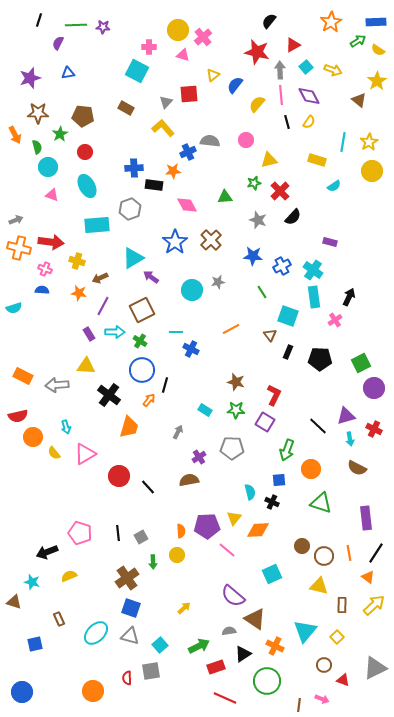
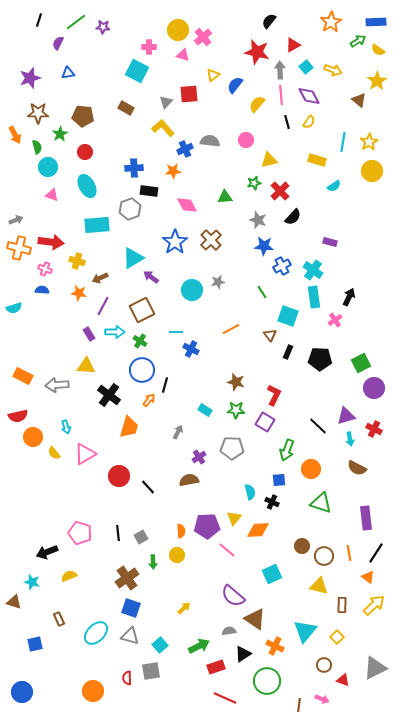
green line at (76, 25): moved 3 px up; rotated 35 degrees counterclockwise
blue cross at (188, 152): moved 3 px left, 3 px up
black rectangle at (154, 185): moved 5 px left, 6 px down
blue star at (253, 256): moved 11 px right, 10 px up
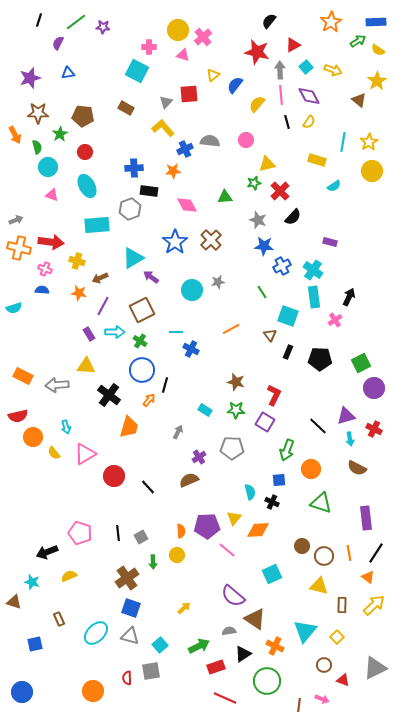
yellow triangle at (269, 160): moved 2 px left, 4 px down
red circle at (119, 476): moved 5 px left
brown semicircle at (189, 480): rotated 12 degrees counterclockwise
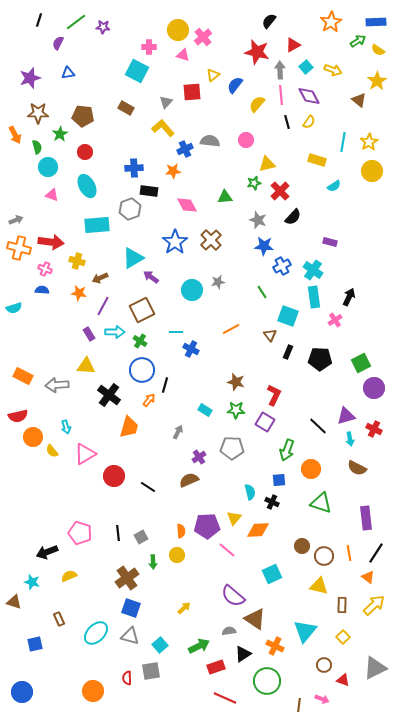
red square at (189, 94): moved 3 px right, 2 px up
yellow semicircle at (54, 453): moved 2 px left, 2 px up
black line at (148, 487): rotated 14 degrees counterclockwise
yellow square at (337, 637): moved 6 px right
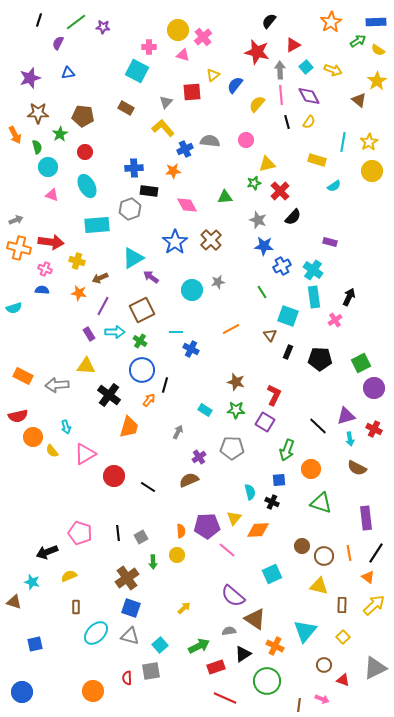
brown rectangle at (59, 619): moved 17 px right, 12 px up; rotated 24 degrees clockwise
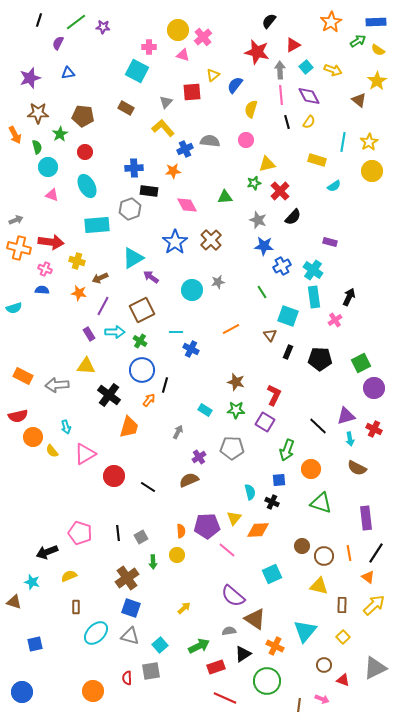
yellow semicircle at (257, 104): moved 6 px left, 5 px down; rotated 24 degrees counterclockwise
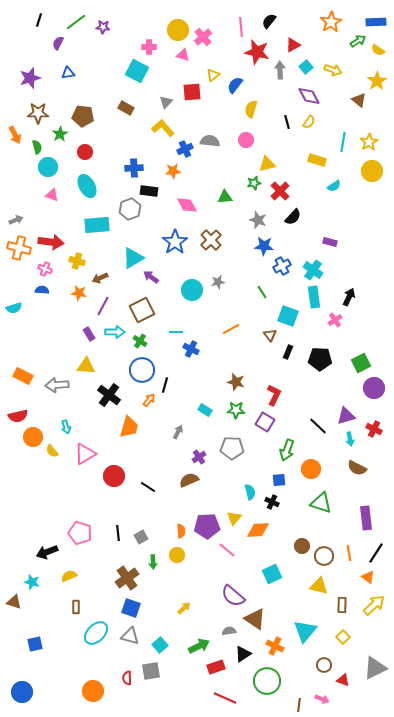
pink line at (281, 95): moved 40 px left, 68 px up
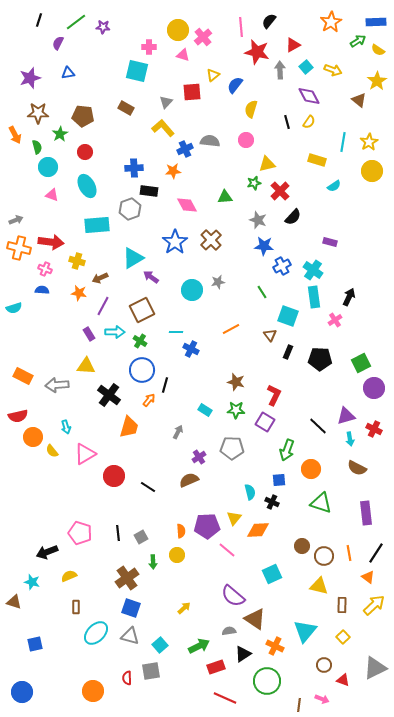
cyan square at (137, 71): rotated 15 degrees counterclockwise
purple rectangle at (366, 518): moved 5 px up
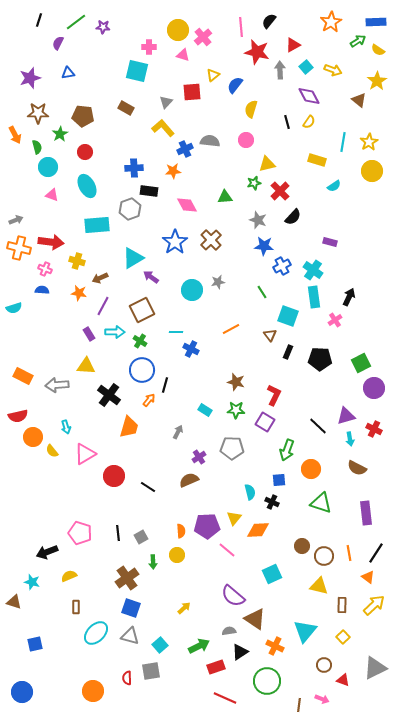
black triangle at (243, 654): moved 3 px left, 2 px up
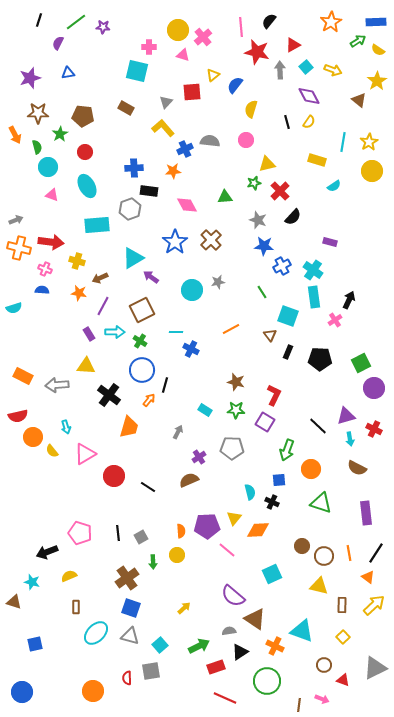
black arrow at (349, 297): moved 3 px down
cyan triangle at (305, 631): moved 3 px left; rotated 50 degrees counterclockwise
